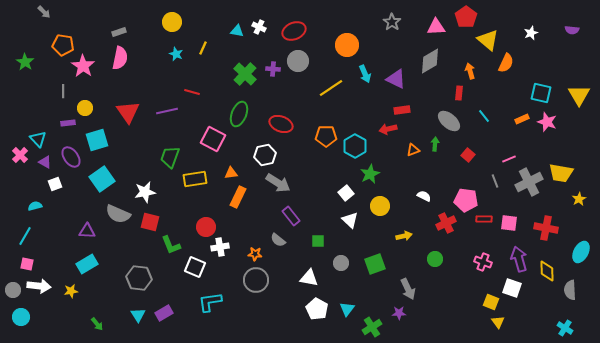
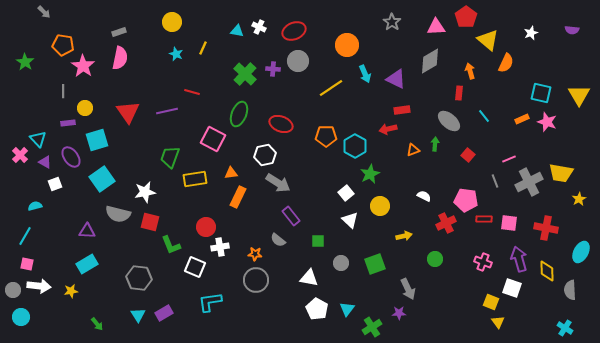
gray semicircle at (118, 214): rotated 10 degrees counterclockwise
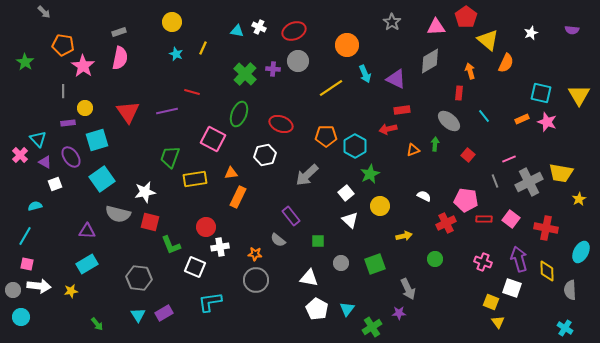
gray arrow at (278, 183): moved 29 px right, 8 px up; rotated 105 degrees clockwise
pink square at (509, 223): moved 2 px right, 4 px up; rotated 30 degrees clockwise
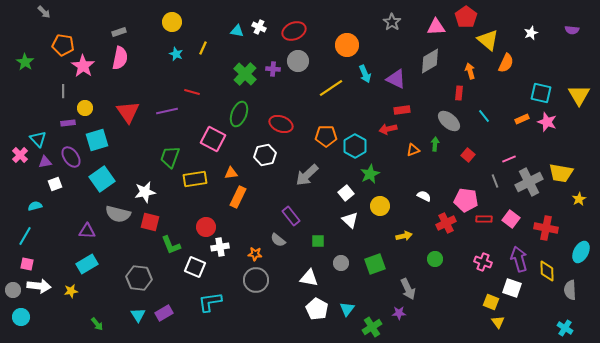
purple triangle at (45, 162): rotated 40 degrees counterclockwise
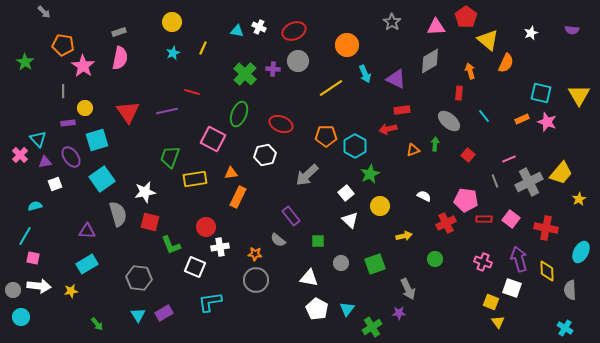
cyan star at (176, 54): moved 3 px left, 1 px up; rotated 24 degrees clockwise
yellow trapezoid at (561, 173): rotated 60 degrees counterclockwise
gray semicircle at (118, 214): rotated 120 degrees counterclockwise
pink square at (27, 264): moved 6 px right, 6 px up
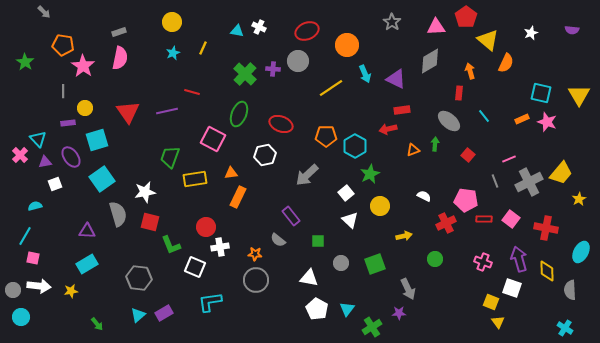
red ellipse at (294, 31): moved 13 px right
cyan triangle at (138, 315): rotated 21 degrees clockwise
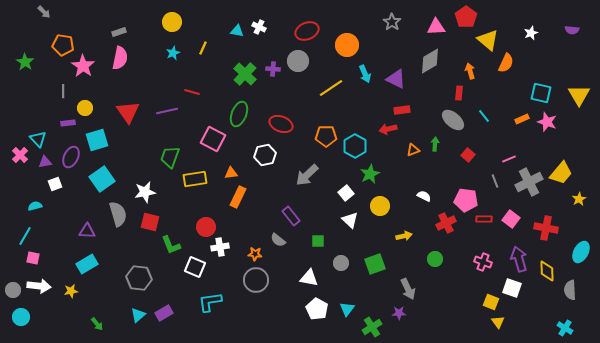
gray ellipse at (449, 121): moved 4 px right, 1 px up
purple ellipse at (71, 157): rotated 60 degrees clockwise
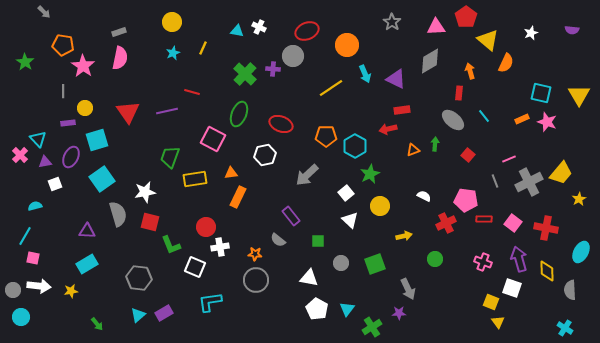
gray circle at (298, 61): moved 5 px left, 5 px up
pink square at (511, 219): moved 2 px right, 4 px down
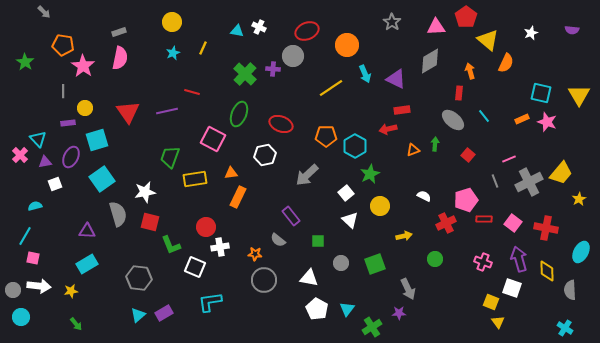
pink pentagon at (466, 200): rotated 25 degrees counterclockwise
gray circle at (256, 280): moved 8 px right
green arrow at (97, 324): moved 21 px left
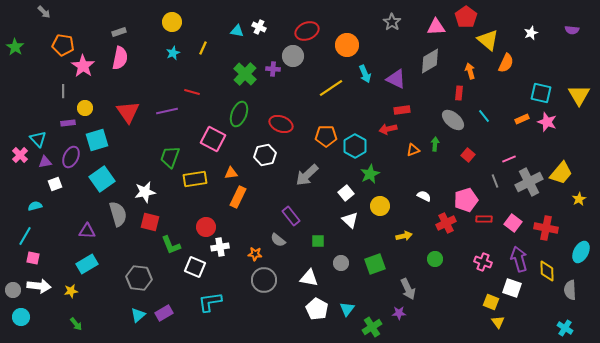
green star at (25, 62): moved 10 px left, 15 px up
